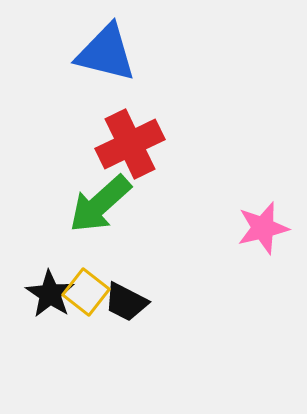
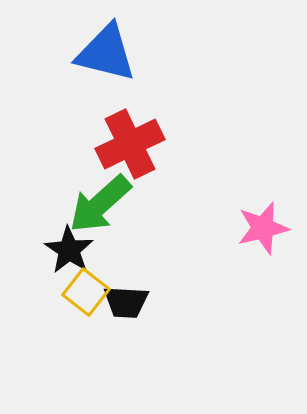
black star: moved 19 px right, 44 px up
black trapezoid: rotated 24 degrees counterclockwise
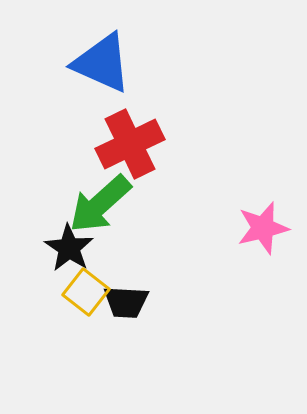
blue triangle: moved 4 px left, 10 px down; rotated 10 degrees clockwise
black star: moved 2 px up
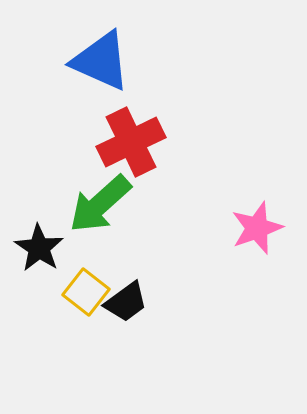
blue triangle: moved 1 px left, 2 px up
red cross: moved 1 px right, 2 px up
pink star: moved 6 px left; rotated 6 degrees counterclockwise
black star: moved 30 px left
black trapezoid: rotated 39 degrees counterclockwise
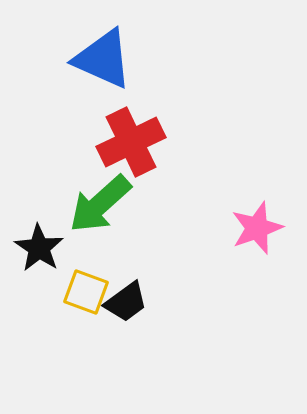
blue triangle: moved 2 px right, 2 px up
yellow square: rotated 18 degrees counterclockwise
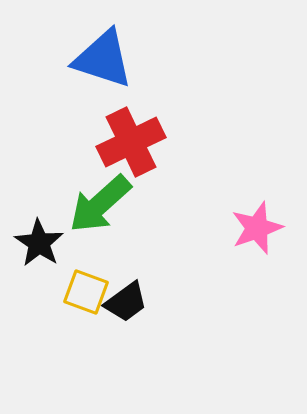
blue triangle: rotated 6 degrees counterclockwise
black star: moved 5 px up
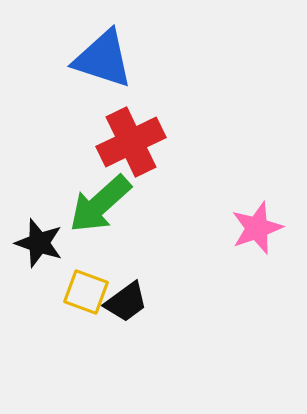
black star: rotated 15 degrees counterclockwise
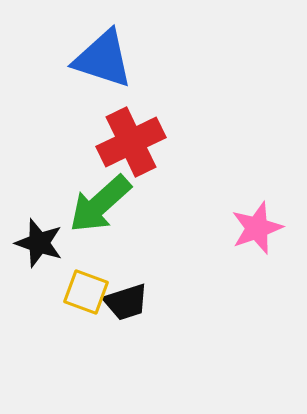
black trapezoid: rotated 18 degrees clockwise
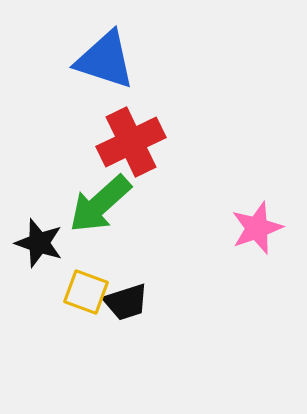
blue triangle: moved 2 px right, 1 px down
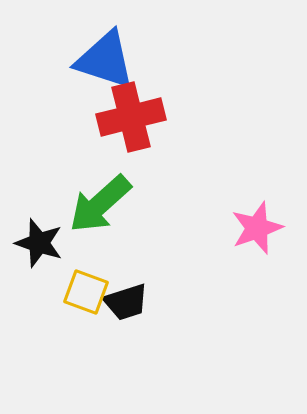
red cross: moved 25 px up; rotated 12 degrees clockwise
